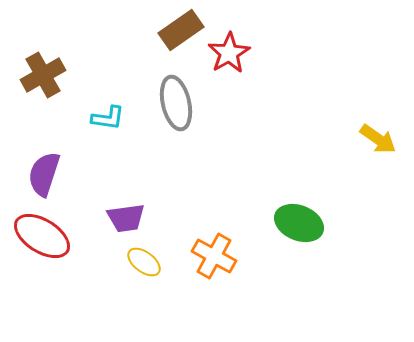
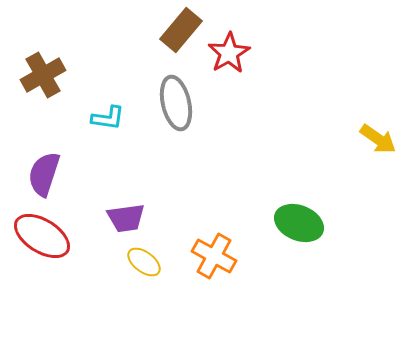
brown rectangle: rotated 15 degrees counterclockwise
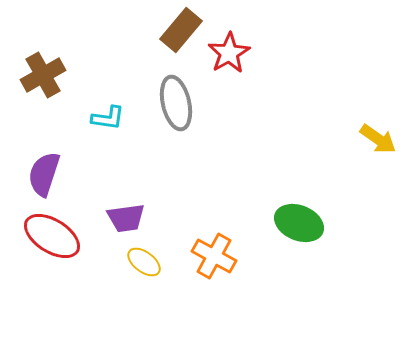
red ellipse: moved 10 px right
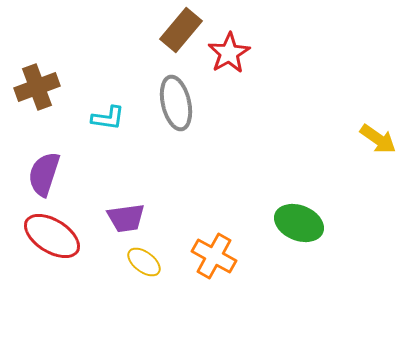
brown cross: moved 6 px left, 12 px down; rotated 9 degrees clockwise
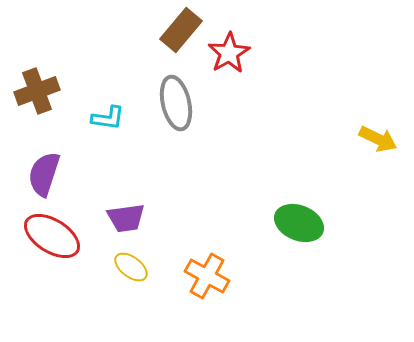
brown cross: moved 4 px down
yellow arrow: rotated 9 degrees counterclockwise
orange cross: moved 7 px left, 20 px down
yellow ellipse: moved 13 px left, 5 px down
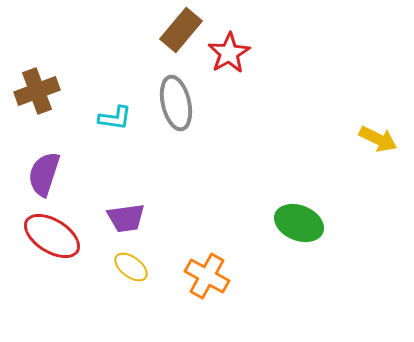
cyan L-shape: moved 7 px right
